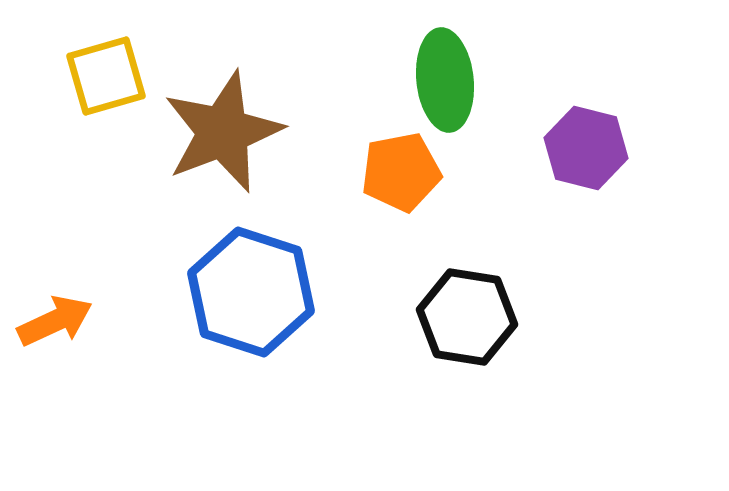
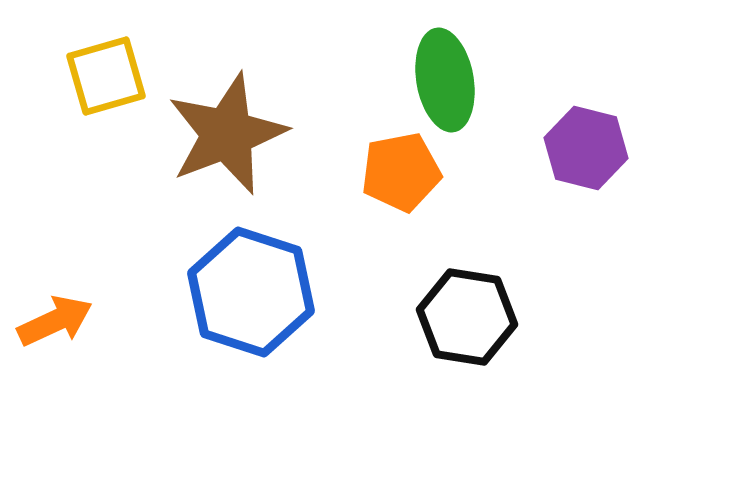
green ellipse: rotated 4 degrees counterclockwise
brown star: moved 4 px right, 2 px down
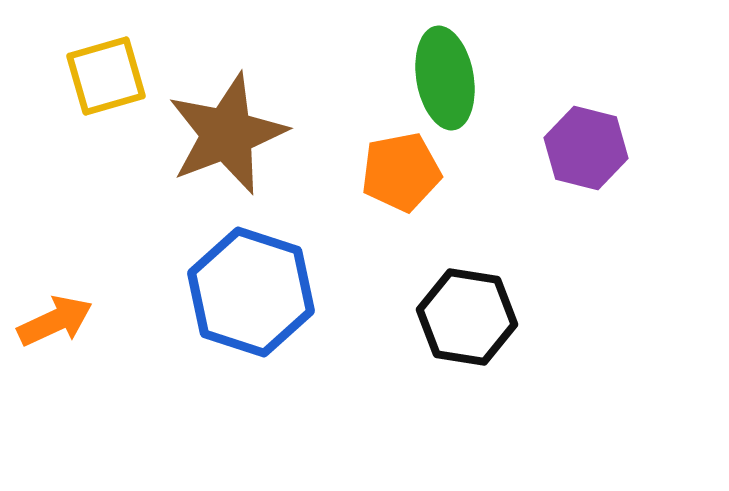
green ellipse: moved 2 px up
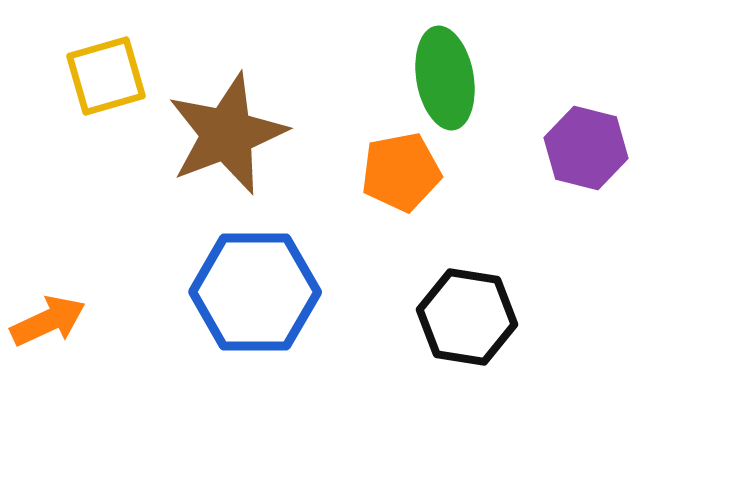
blue hexagon: moved 4 px right; rotated 18 degrees counterclockwise
orange arrow: moved 7 px left
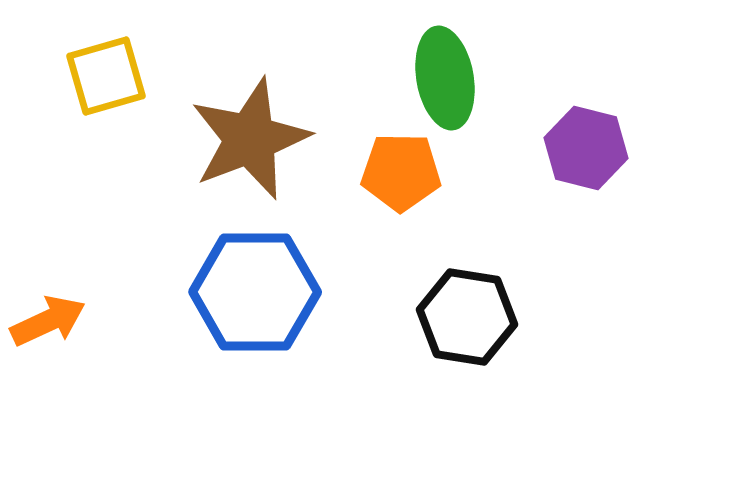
brown star: moved 23 px right, 5 px down
orange pentagon: rotated 12 degrees clockwise
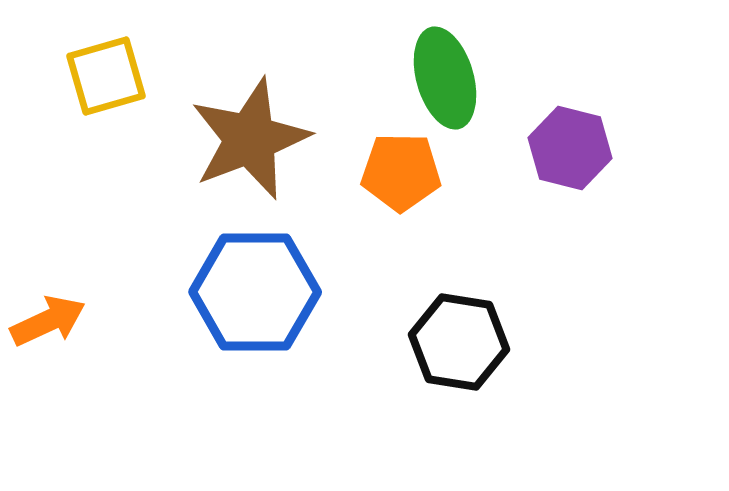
green ellipse: rotated 6 degrees counterclockwise
purple hexagon: moved 16 px left
black hexagon: moved 8 px left, 25 px down
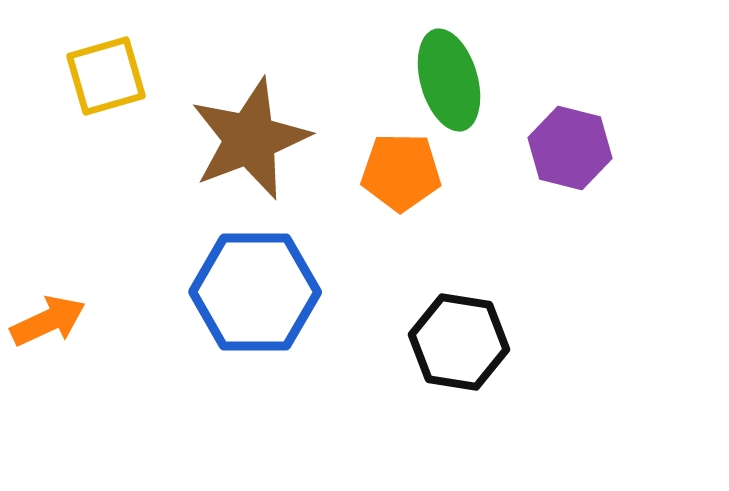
green ellipse: moved 4 px right, 2 px down
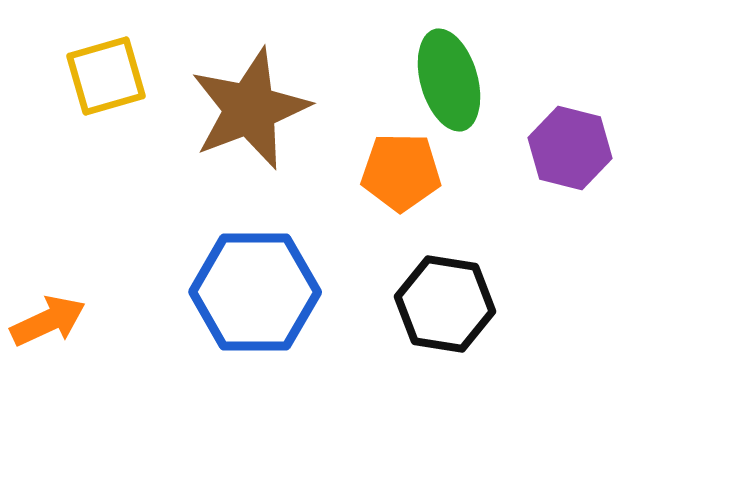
brown star: moved 30 px up
black hexagon: moved 14 px left, 38 px up
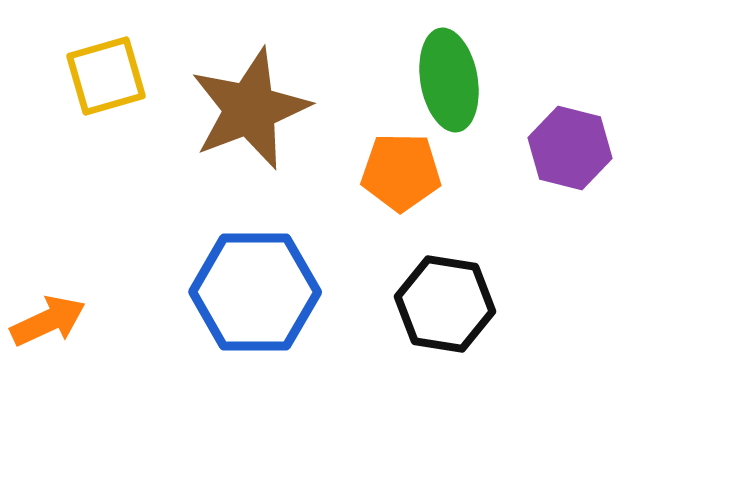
green ellipse: rotated 6 degrees clockwise
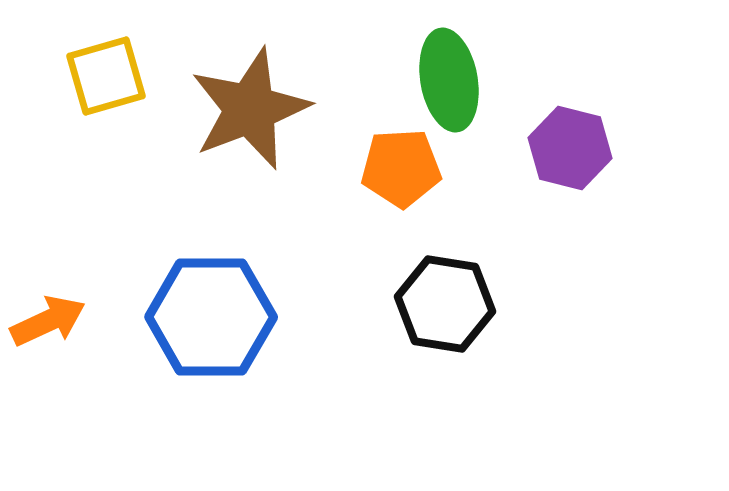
orange pentagon: moved 4 px up; rotated 4 degrees counterclockwise
blue hexagon: moved 44 px left, 25 px down
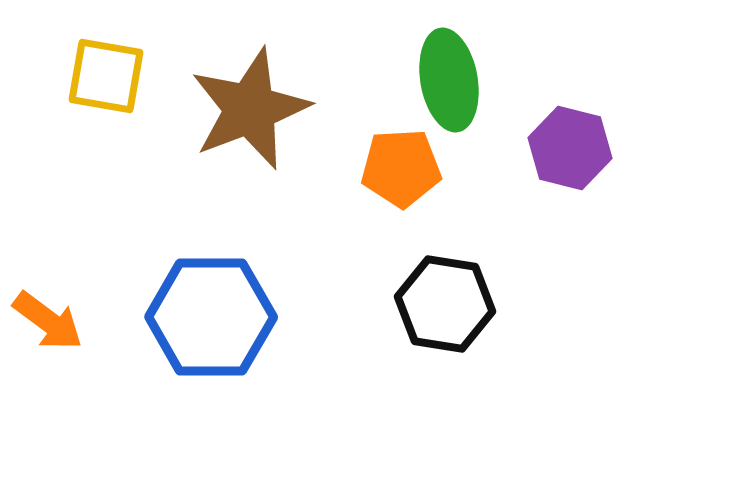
yellow square: rotated 26 degrees clockwise
orange arrow: rotated 62 degrees clockwise
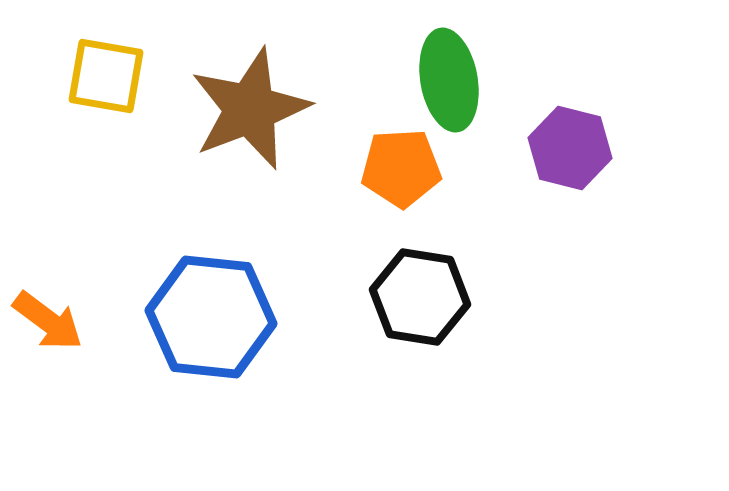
black hexagon: moved 25 px left, 7 px up
blue hexagon: rotated 6 degrees clockwise
